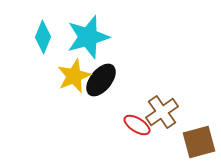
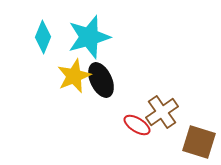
cyan star: moved 1 px right
black ellipse: rotated 64 degrees counterclockwise
brown square: rotated 32 degrees clockwise
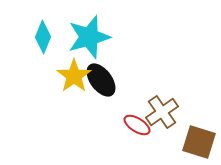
yellow star: rotated 12 degrees counterclockwise
black ellipse: rotated 12 degrees counterclockwise
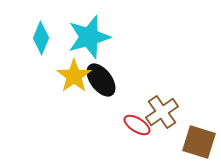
cyan diamond: moved 2 px left, 1 px down
